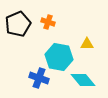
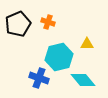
cyan hexagon: rotated 24 degrees counterclockwise
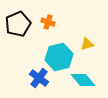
yellow triangle: rotated 16 degrees counterclockwise
blue cross: rotated 18 degrees clockwise
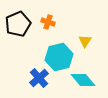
yellow triangle: moved 2 px left, 3 px up; rotated 40 degrees counterclockwise
blue cross: rotated 12 degrees clockwise
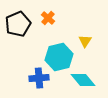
orange cross: moved 4 px up; rotated 24 degrees clockwise
blue cross: rotated 36 degrees clockwise
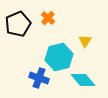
blue cross: rotated 24 degrees clockwise
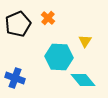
cyan hexagon: rotated 16 degrees clockwise
blue cross: moved 24 px left
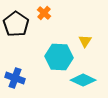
orange cross: moved 4 px left, 5 px up
black pentagon: moved 2 px left; rotated 15 degrees counterclockwise
cyan diamond: rotated 25 degrees counterclockwise
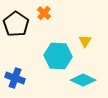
cyan hexagon: moved 1 px left, 1 px up
